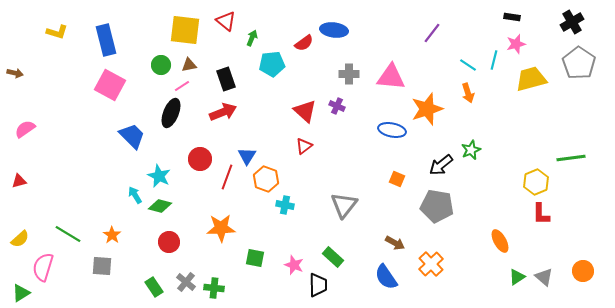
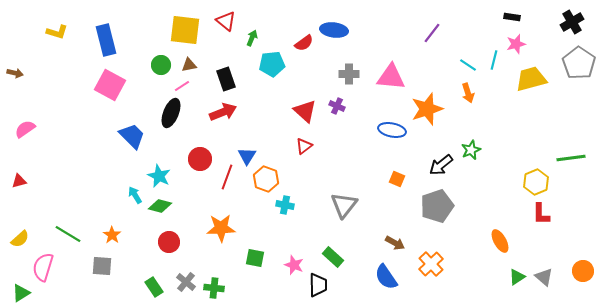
gray pentagon at (437, 206): rotated 28 degrees counterclockwise
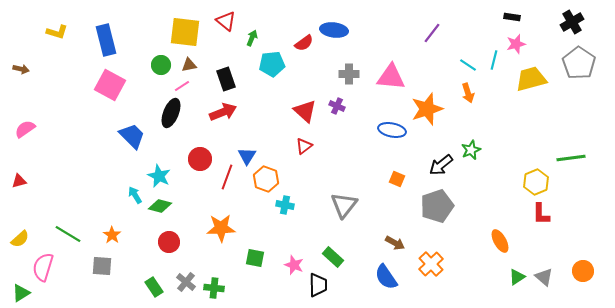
yellow square at (185, 30): moved 2 px down
brown arrow at (15, 73): moved 6 px right, 4 px up
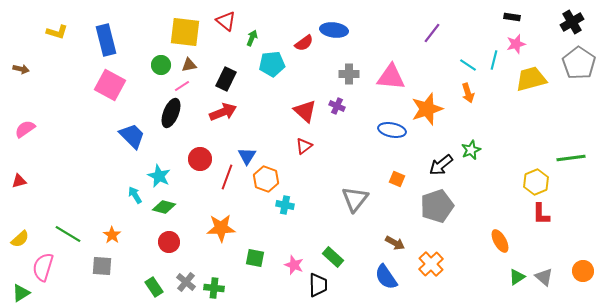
black rectangle at (226, 79): rotated 45 degrees clockwise
gray triangle at (344, 205): moved 11 px right, 6 px up
green diamond at (160, 206): moved 4 px right, 1 px down
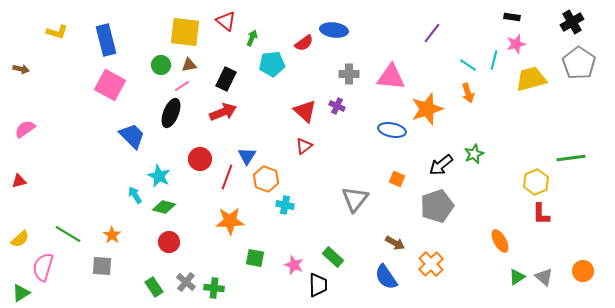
green star at (471, 150): moved 3 px right, 4 px down
orange star at (221, 228): moved 9 px right, 7 px up
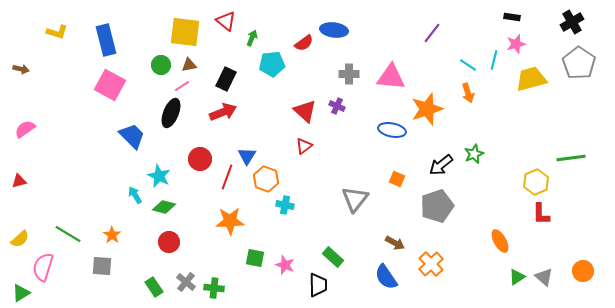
pink star at (294, 265): moved 9 px left
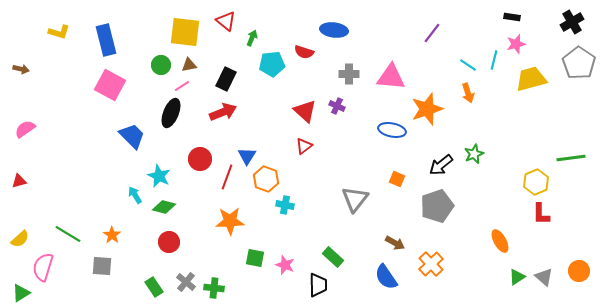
yellow L-shape at (57, 32): moved 2 px right
red semicircle at (304, 43): moved 9 px down; rotated 54 degrees clockwise
orange circle at (583, 271): moved 4 px left
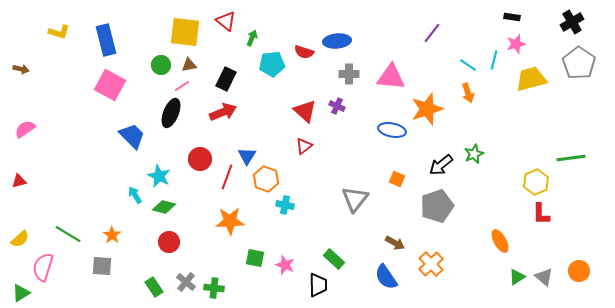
blue ellipse at (334, 30): moved 3 px right, 11 px down; rotated 12 degrees counterclockwise
green rectangle at (333, 257): moved 1 px right, 2 px down
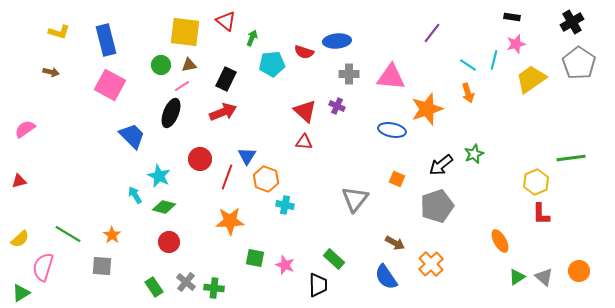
brown arrow at (21, 69): moved 30 px right, 3 px down
yellow trapezoid at (531, 79): rotated 20 degrees counterclockwise
red triangle at (304, 146): moved 4 px up; rotated 42 degrees clockwise
